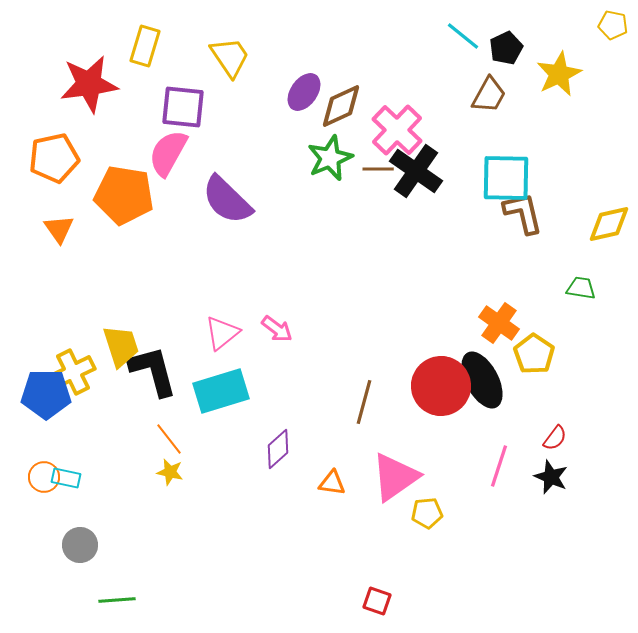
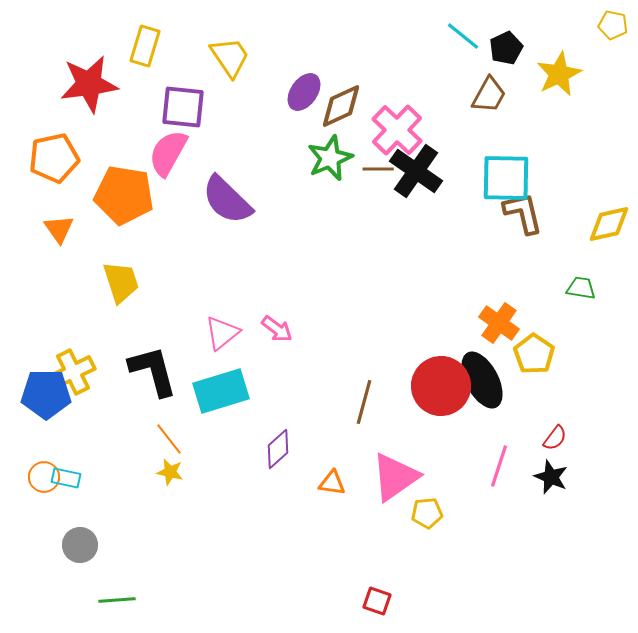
yellow trapezoid at (121, 346): moved 64 px up
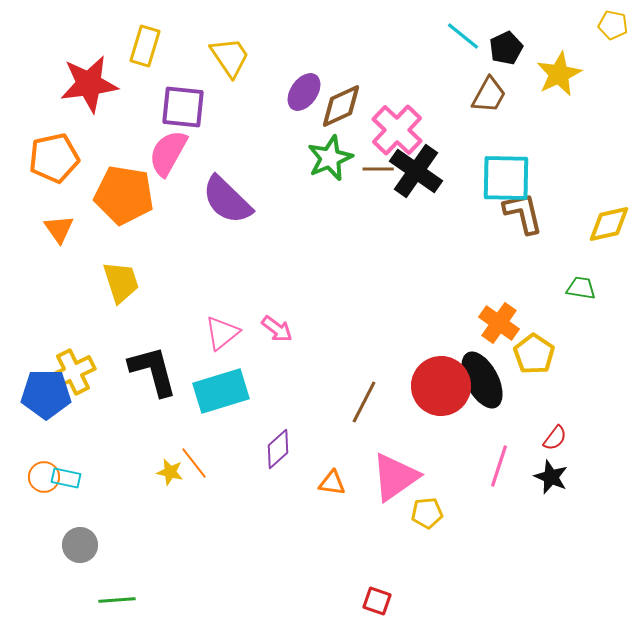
brown line at (364, 402): rotated 12 degrees clockwise
orange line at (169, 439): moved 25 px right, 24 px down
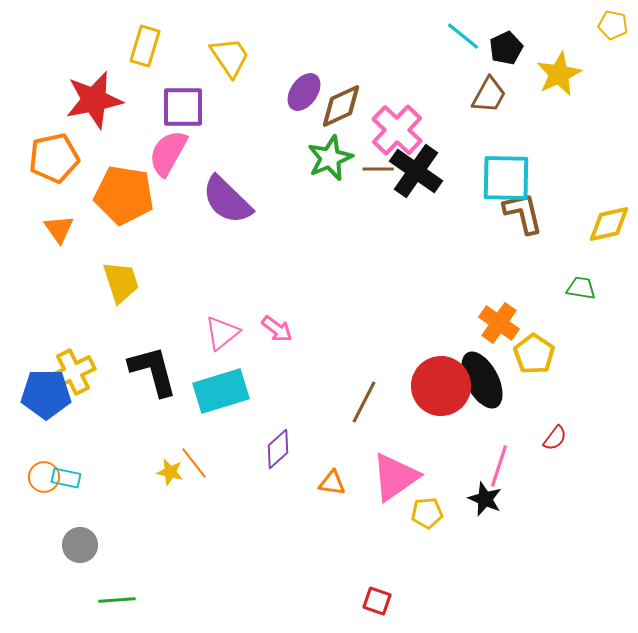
red star at (89, 84): moved 5 px right, 16 px down; rotated 4 degrees counterclockwise
purple square at (183, 107): rotated 6 degrees counterclockwise
black star at (551, 477): moved 66 px left, 22 px down
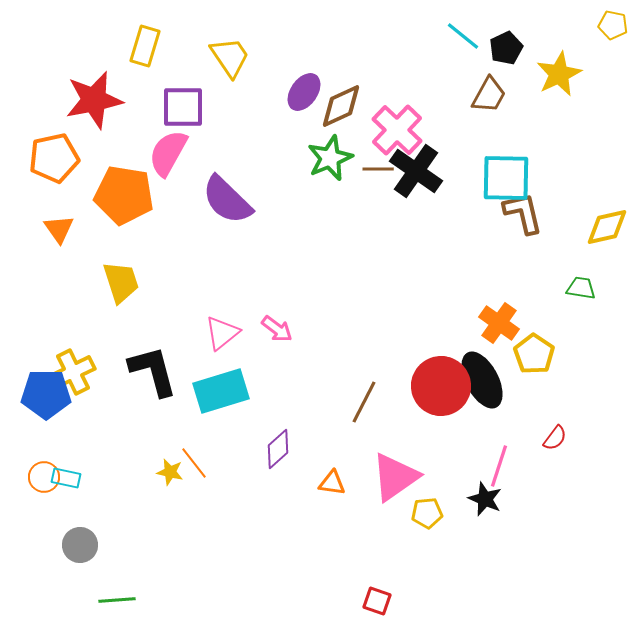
yellow diamond at (609, 224): moved 2 px left, 3 px down
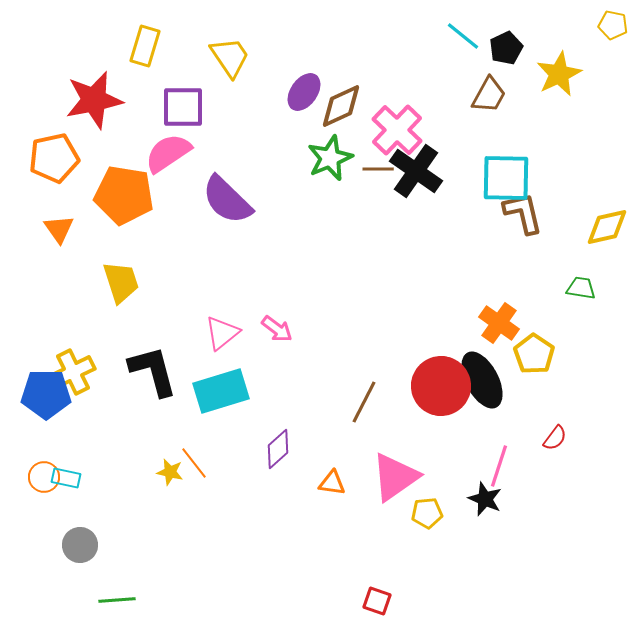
pink semicircle at (168, 153): rotated 27 degrees clockwise
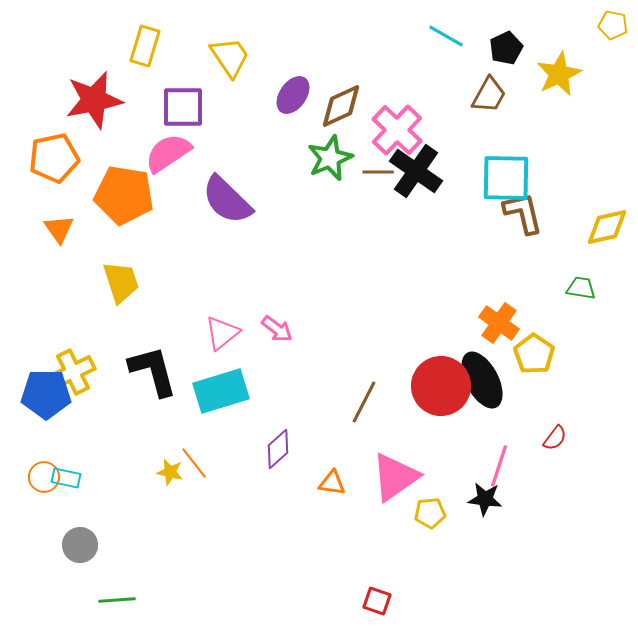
cyan line at (463, 36): moved 17 px left; rotated 9 degrees counterclockwise
purple ellipse at (304, 92): moved 11 px left, 3 px down
brown line at (378, 169): moved 3 px down
black star at (485, 499): rotated 16 degrees counterclockwise
yellow pentagon at (427, 513): moved 3 px right
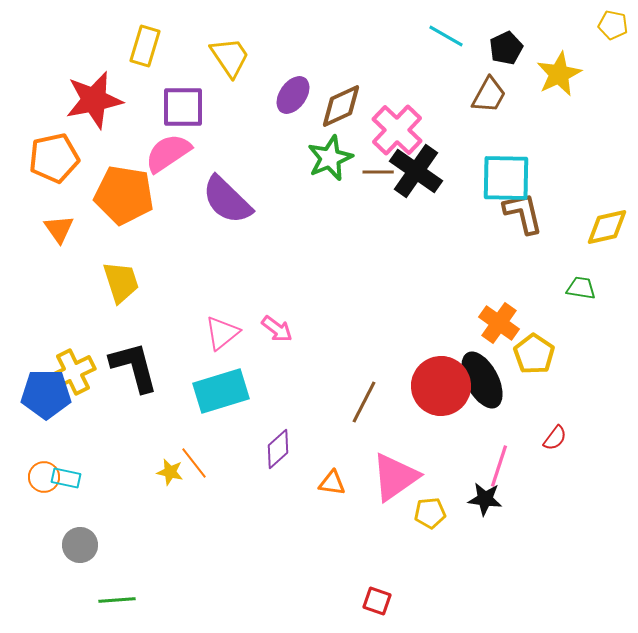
black L-shape at (153, 371): moved 19 px left, 4 px up
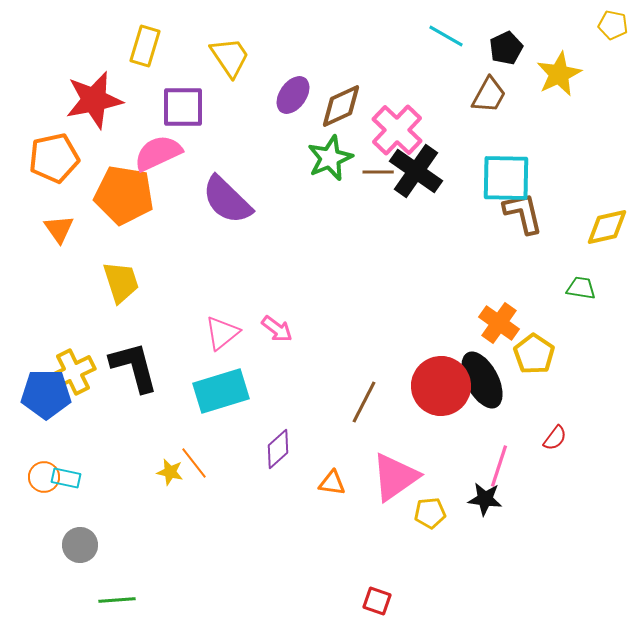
pink semicircle at (168, 153): moved 10 px left; rotated 9 degrees clockwise
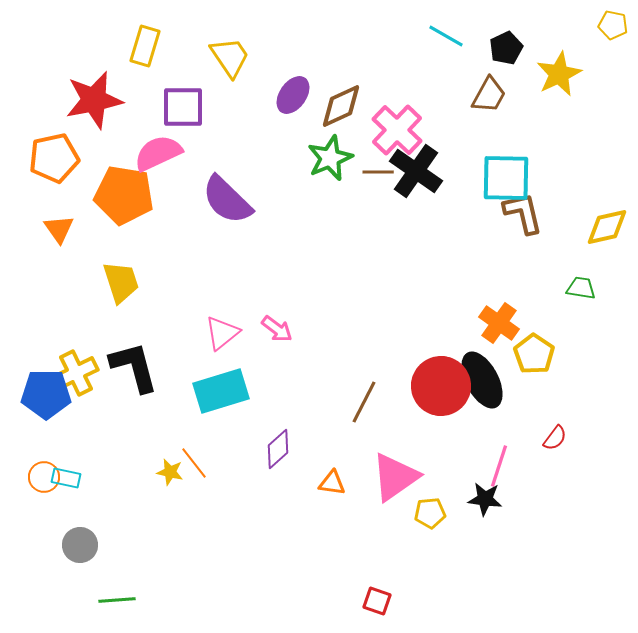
yellow cross at (73, 372): moved 3 px right, 1 px down
